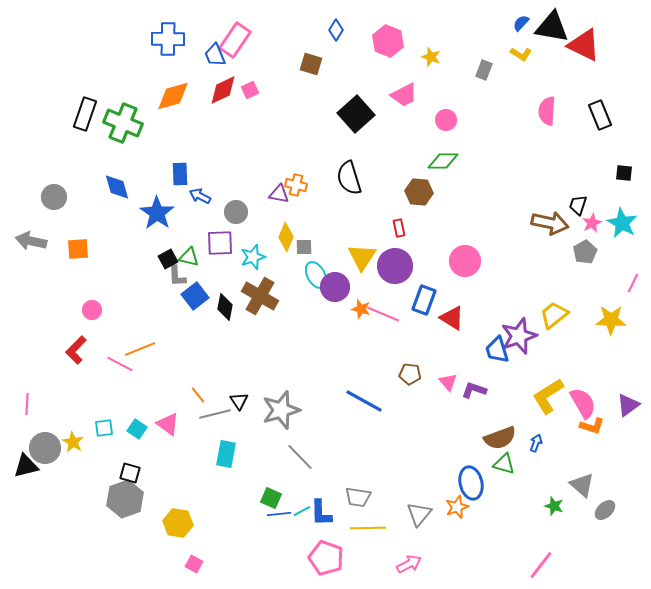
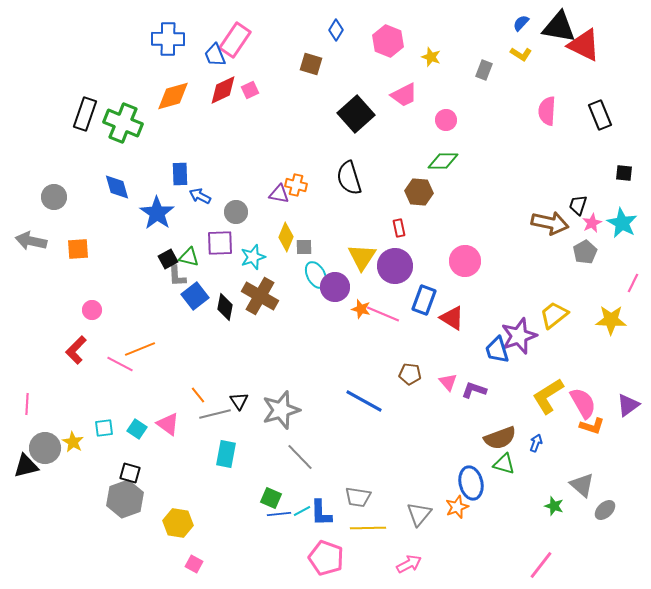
black triangle at (552, 27): moved 7 px right
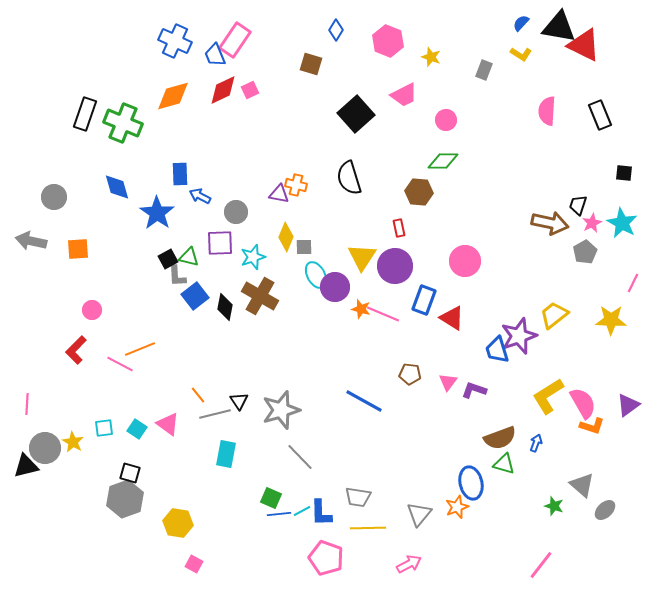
blue cross at (168, 39): moved 7 px right, 2 px down; rotated 24 degrees clockwise
pink triangle at (448, 382): rotated 18 degrees clockwise
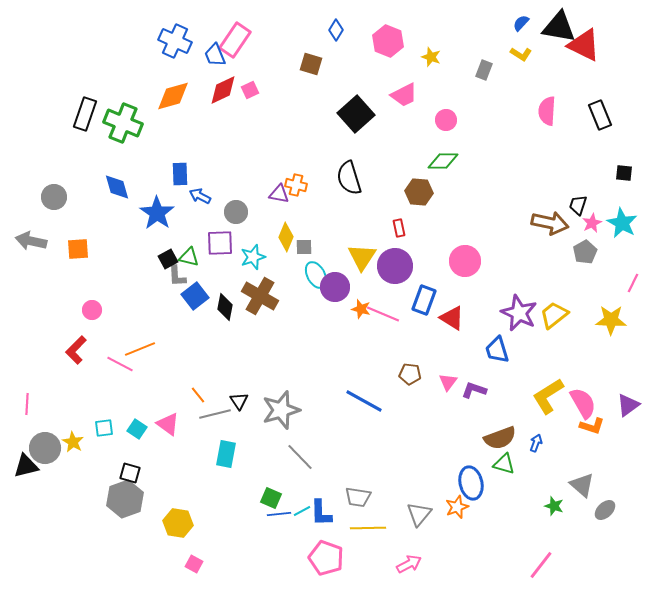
purple star at (519, 336): moved 23 px up; rotated 27 degrees counterclockwise
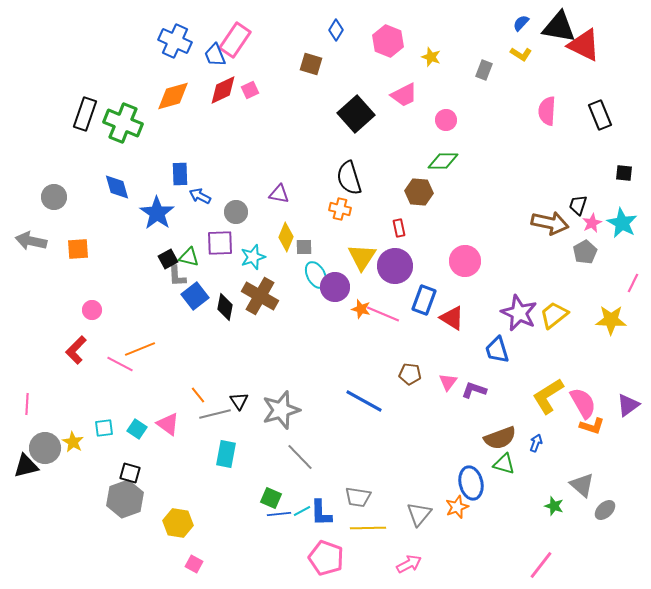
orange cross at (296, 185): moved 44 px right, 24 px down
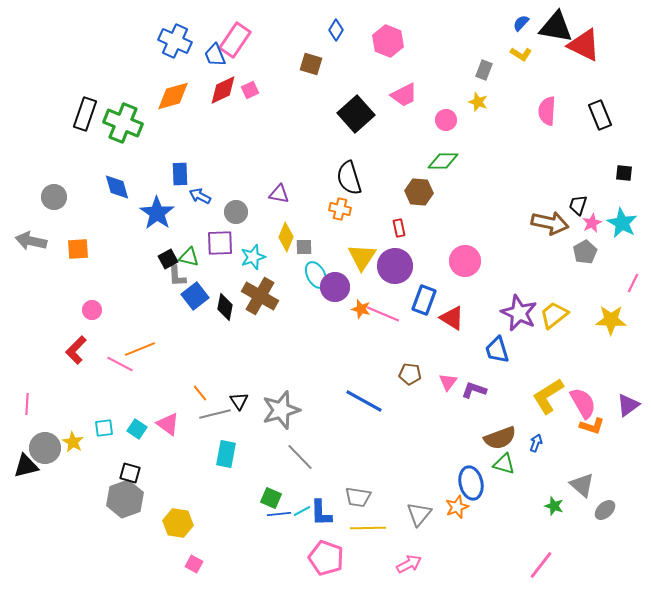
black triangle at (559, 27): moved 3 px left
yellow star at (431, 57): moved 47 px right, 45 px down
orange line at (198, 395): moved 2 px right, 2 px up
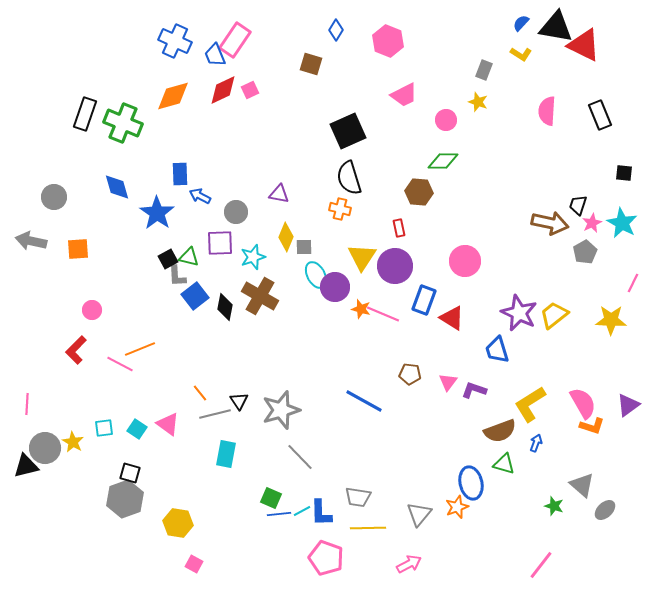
black square at (356, 114): moved 8 px left, 17 px down; rotated 18 degrees clockwise
yellow L-shape at (548, 396): moved 18 px left, 8 px down
brown semicircle at (500, 438): moved 7 px up
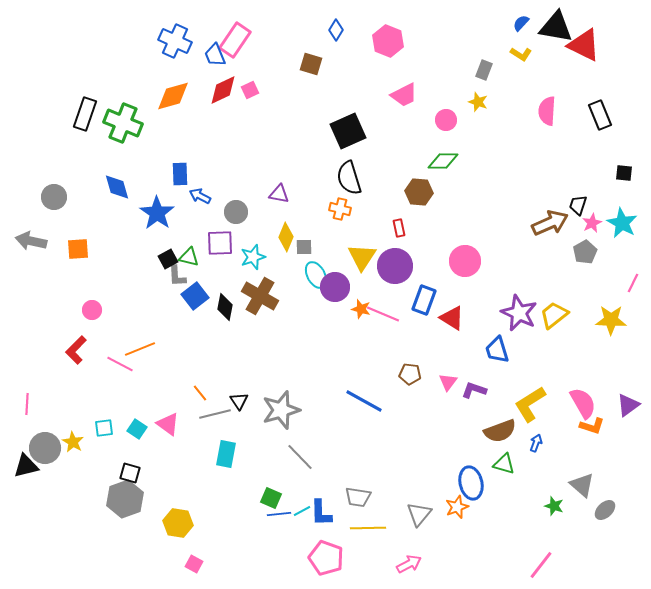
brown arrow at (550, 223): rotated 36 degrees counterclockwise
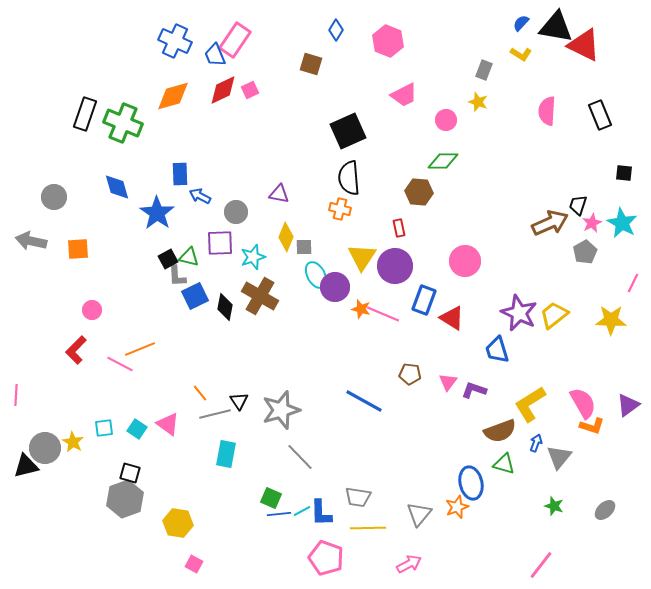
black semicircle at (349, 178): rotated 12 degrees clockwise
blue square at (195, 296): rotated 12 degrees clockwise
pink line at (27, 404): moved 11 px left, 9 px up
gray triangle at (582, 485): moved 23 px left, 28 px up; rotated 28 degrees clockwise
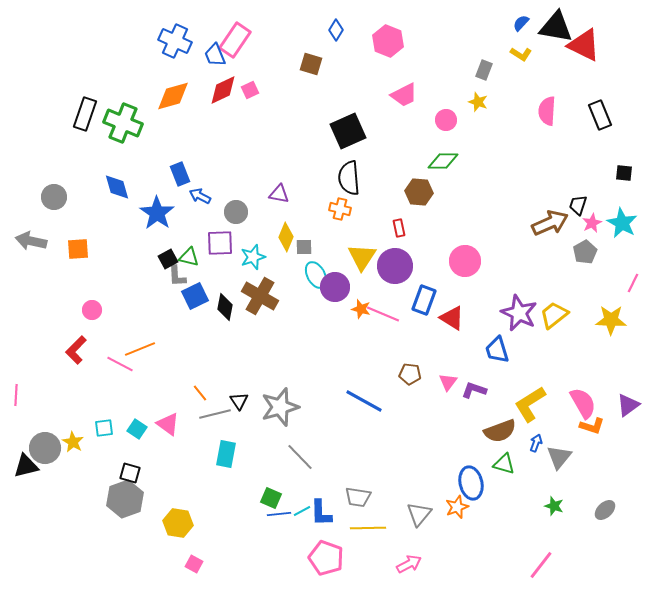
blue rectangle at (180, 174): rotated 20 degrees counterclockwise
gray star at (281, 410): moved 1 px left, 3 px up
